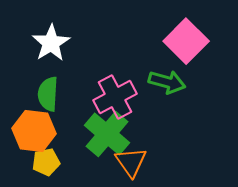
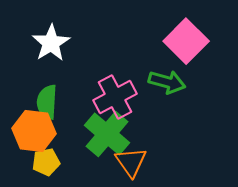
green semicircle: moved 1 px left, 8 px down
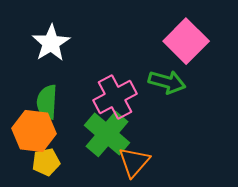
orange triangle: moved 3 px right; rotated 16 degrees clockwise
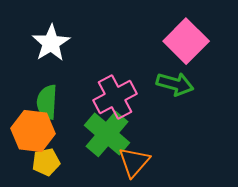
green arrow: moved 8 px right, 2 px down
orange hexagon: moved 1 px left
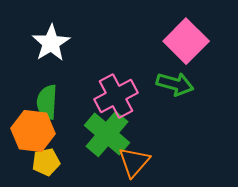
pink cross: moved 1 px right, 1 px up
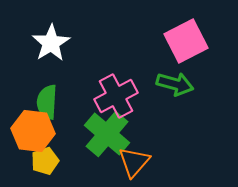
pink square: rotated 18 degrees clockwise
yellow pentagon: moved 1 px left, 1 px up; rotated 8 degrees counterclockwise
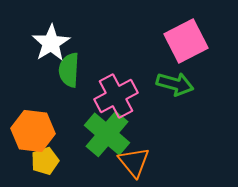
green semicircle: moved 22 px right, 32 px up
orange triangle: rotated 20 degrees counterclockwise
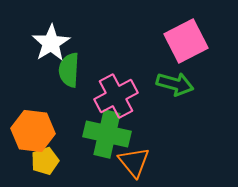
green cross: rotated 27 degrees counterclockwise
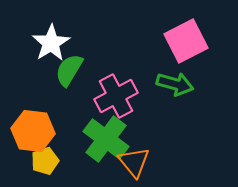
green semicircle: rotated 28 degrees clockwise
green cross: moved 1 px left, 5 px down; rotated 24 degrees clockwise
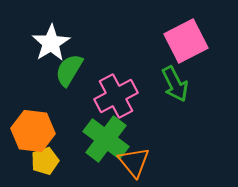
green arrow: rotated 48 degrees clockwise
